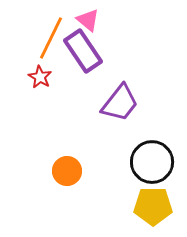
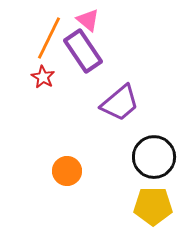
orange line: moved 2 px left
red star: moved 3 px right
purple trapezoid: rotated 12 degrees clockwise
black circle: moved 2 px right, 5 px up
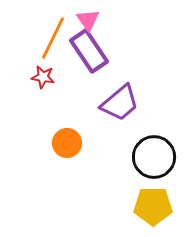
pink triangle: rotated 15 degrees clockwise
orange line: moved 4 px right
purple rectangle: moved 6 px right
red star: rotated 20 degrees counterclockwise
orange circle: moved 28 px up
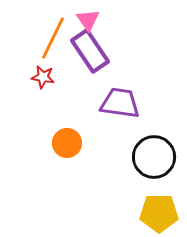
purple rectangle: moved 1 px right
purple trapezoid: rotated 132 degrees counterclockwise
yellow pentagon: moved 6 px right, 7 px down
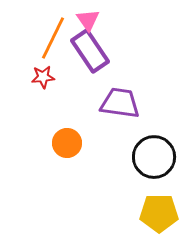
red star: rotated 15 degrees counterclockwise
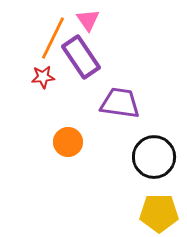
purple rectangle: moved 9 px left, 6 px down
orange circle: moved 1 px right, 1 px up
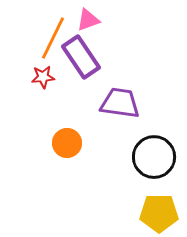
pink triangle: rotated 45 degrees clockwise
orange circle: moved 1 px left, 1 px down
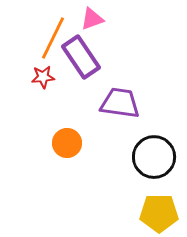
pink triangle: moved 4 px right, 1 px up
